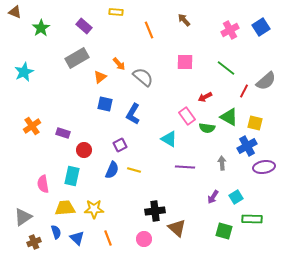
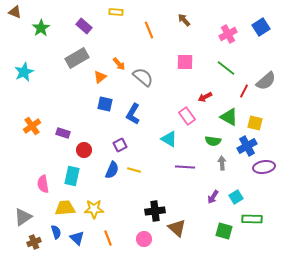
pink cross at (230, 30): moved 2 px left, 4 px down
green semicircle at (207, 128): moved 6 px right, 13 px down
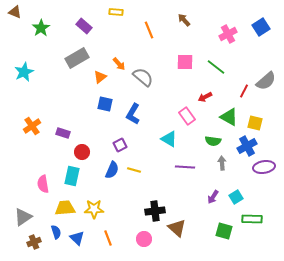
green line at (226, 68): moved 10 px left, 1 px up
red circle at (84, 150): moved 2 px left, 2 px down
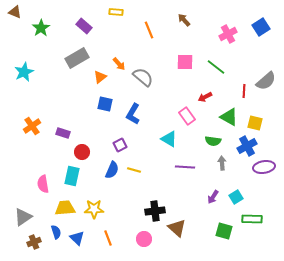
red line at (244, 91): rotated 24 degrees counterclockwise
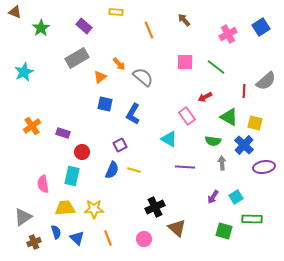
blue cross at (247, 146): moved 3 px left, 1 px up; rotated 18 degrees counterclockwise
black cross at (155, 211): moved 4 px up; rotated 18 degrees counterclockwise
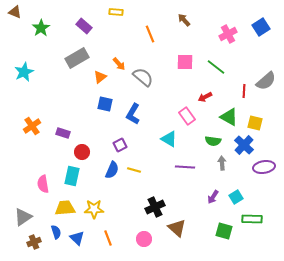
orange line at (149, 30): moved 1 px right, 4 px down
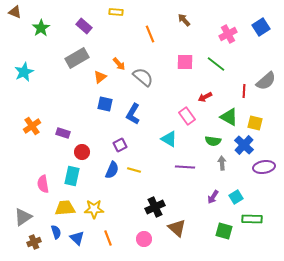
green line at (216, 67): moved 3 px up
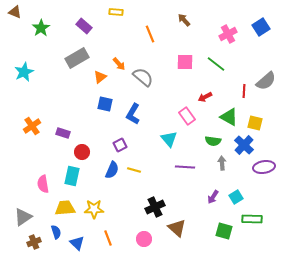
cyan triangle at (169, 139): rotated 18 degrees clockwise
blue triangle at (77, 238): moved 5 px down
